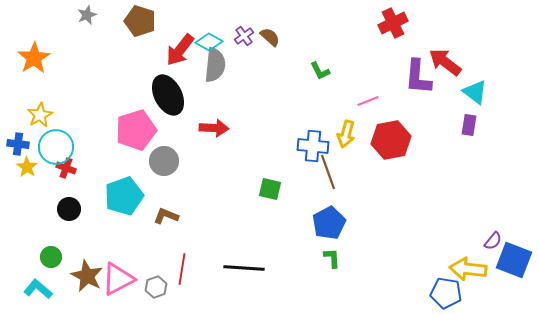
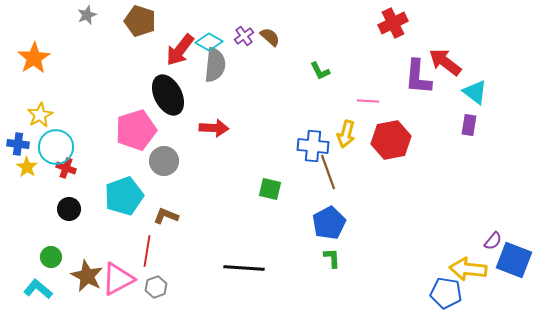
pink line at (368, 101): rotated 25 degrees clockwise
red line at (182, 269): moved 35 px left, 18 px up
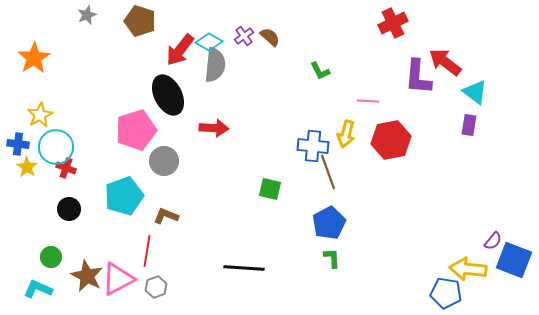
cyan L-shape at (38, 289): rotated 16 degrees counterclockwise
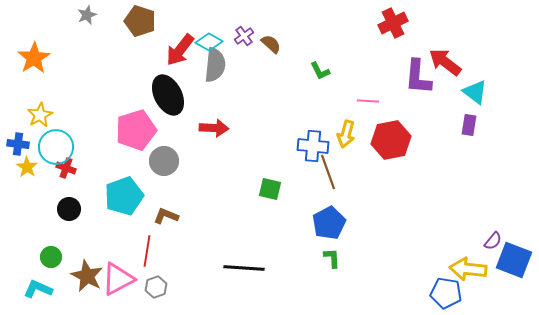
brown semicircle at (270, 37): moved 1 px right, 7 px down
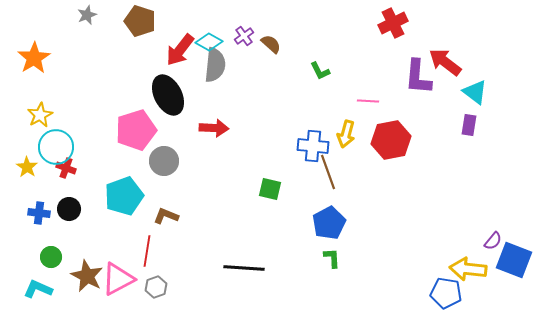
blue cross at (18, 144): moved 21 px right, 69 px down
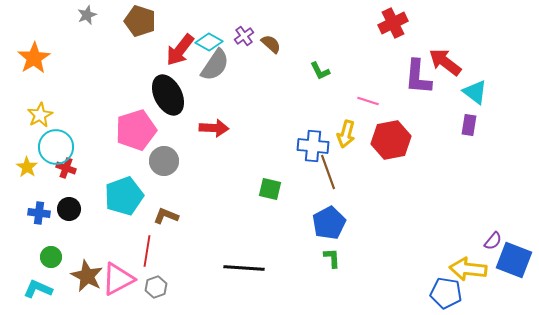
gray semicircle at (215, 65): rotated 28 degrees clockwise
pink line at (368, 101): rotated 15 degrees clockwise
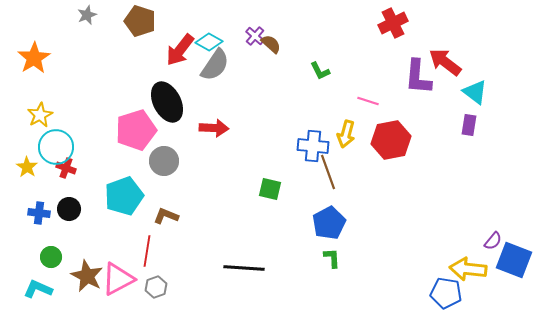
purple cross at (244, 36): moved 11 px right; rotated 12 degrees counterclockwise
black ellipse at (168, 95): moved 1 px left, 7 px down
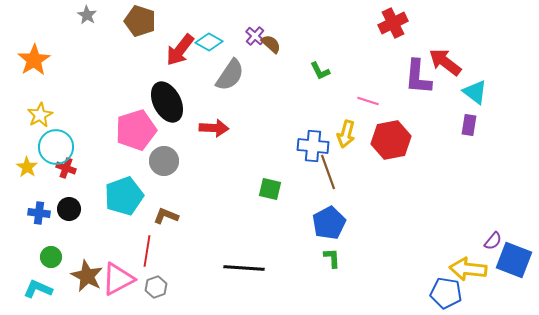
gray star at (87, 15): rotated 18 degrees counterclockwise
orange star at (34, 58): moved 2 px down
gray semicircle at (215, 65): moved 15 px right, 10 px down
